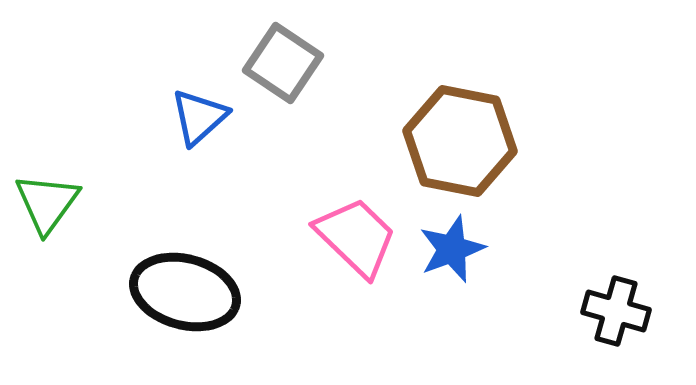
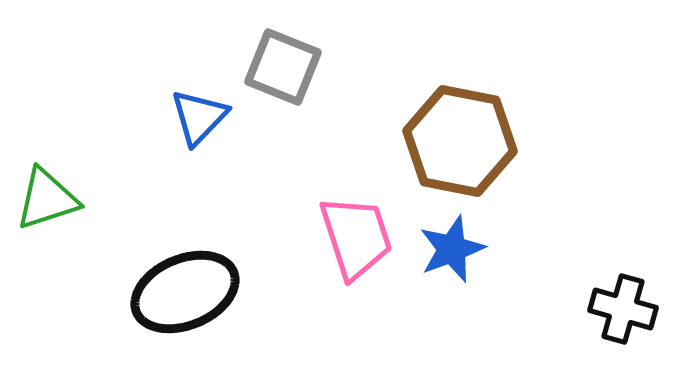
gray square: moved 4 px down; rotated 12 degrees counterclockwise
blue triangle: rotated 4 degrees counterclockwise
green triangle: moved 4 px up; rotated 36 degrees clockwise
pink trapezoid: rotated 28 degrees clockwise
black ellipse: rotated 38 degrees counterclockwise
black cross: moved 7 px right, 2 px up
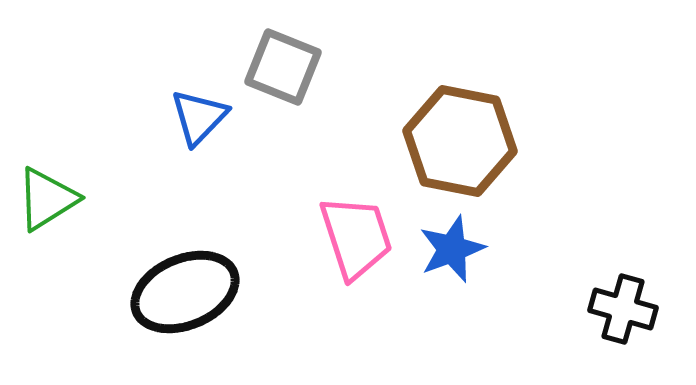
green triangle: rotated 14 degrees counterclockwise
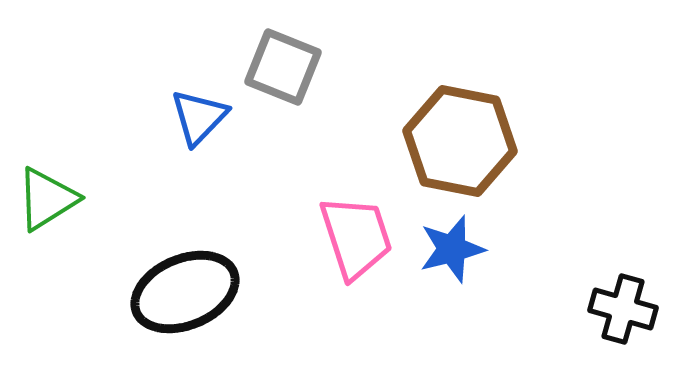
blue star: rotated 6 degrees clockwise
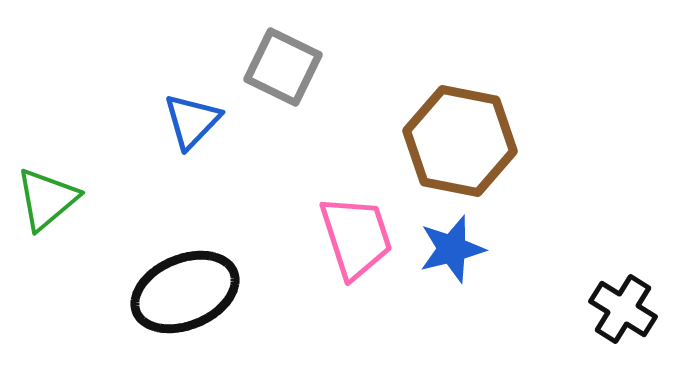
gray square: rotated 4 degrees clockwise
blue triangle: moved 7 px left, 4 px down
green triangle: rotated 8 degrees counterclockwise
black cross: rotated 16 degrees clockwise
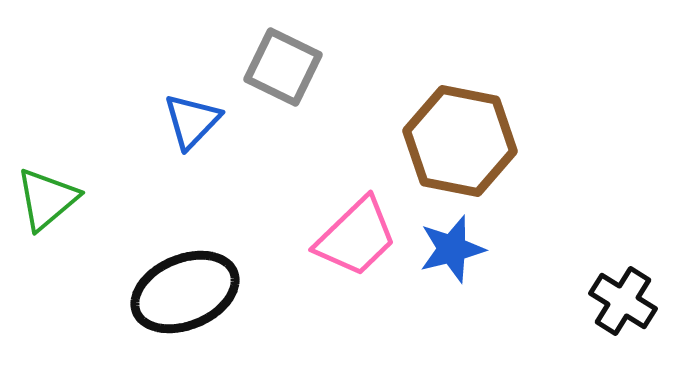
pink trapezoid: rotated 64 degrees clockwise
black cross: moved 8 px up
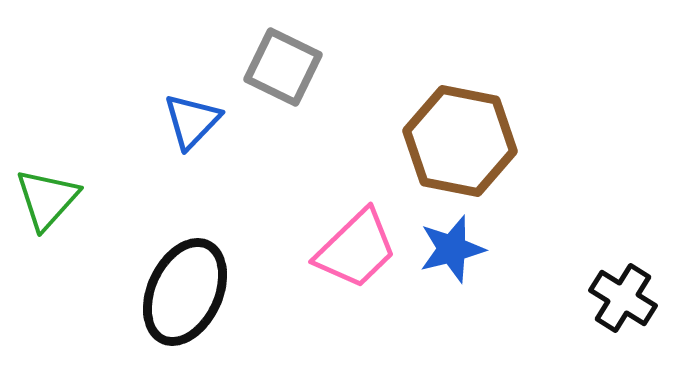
green triangle: rotated 8 degrees counterclockwise
pink trapezoid: moved 12 px down
black ellipse: rotated 42 degrees counterclockwise
black cross: moved 3 px up
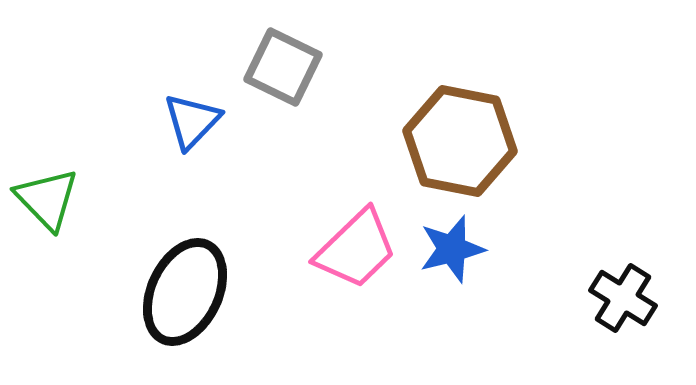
green triangle: rotated 26 degrees counterclockwise
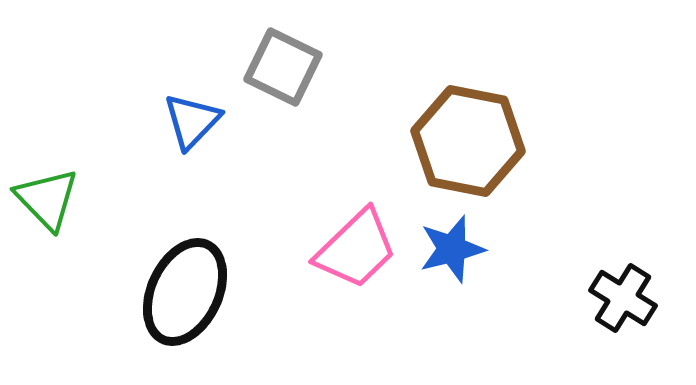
brown hexagon: moved 8 px right
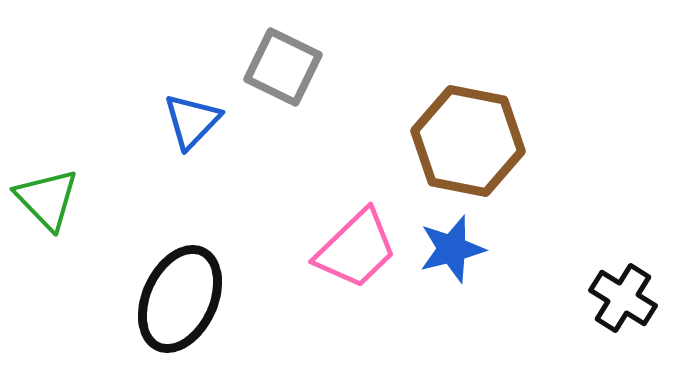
black ellipse: moved 5 px left, 7 px down
